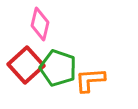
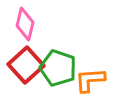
pink diamond: moved 15 px left
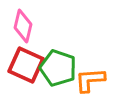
pink diamond: moved 2 px left, 2 px down
red square: rotated 24 degrees counterclockwise
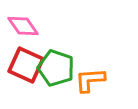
pink diamond: rotated 48 degrees counterclockwise
green pentagon: moved 2 px left
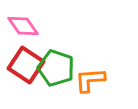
red square: rotated 9 degrees clockwise
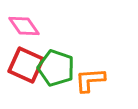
pink diamond: moved 1 px right
red square: rotated 9 degrees counterclockwise
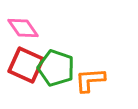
pink diamond: moved 1 px left, 2 px down
